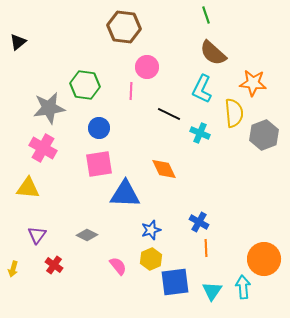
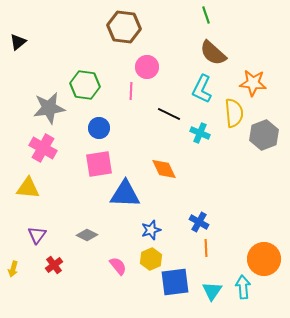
red cross: rotated 18 degrees clockwise
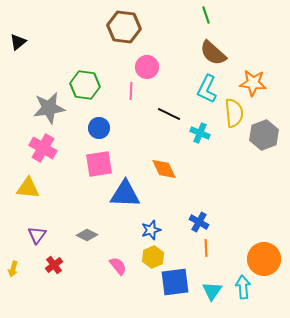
cyan L-shape: moved 5 px right
yellow hexagon: moved 2 px right, 2 px up
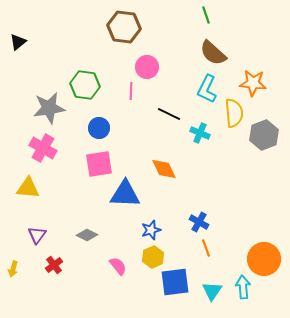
orange line: rotated 18 degrees counterclockwise
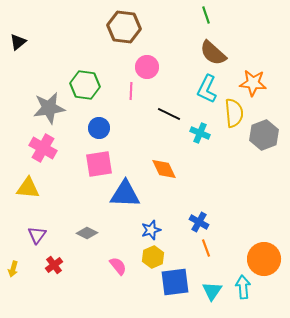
gray diamond: moved 2 px up
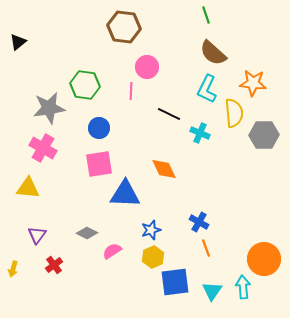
gray hexagon: rotated 20 degrees clockwise
pink semicircle: moved 6 px left, 15 px up; rotated 84 degrees counterclockwise
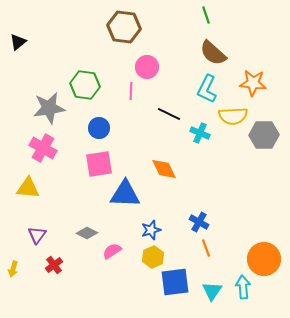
yellow semicircle: moved 1 px left, 3 px down; rotated 92 degrees clockwise
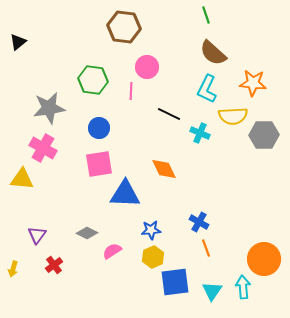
green hexagon: moved 8 px right, 5 px up
yellow triangle: moved 6 px left, 9 px up
blue star: rotated 12 degrees clockwise
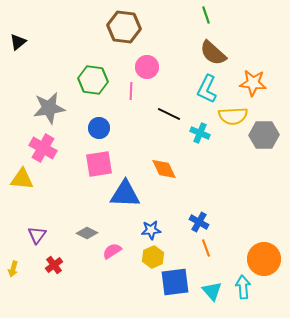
cyan triangle: rotated 15 degrees counterclockwise
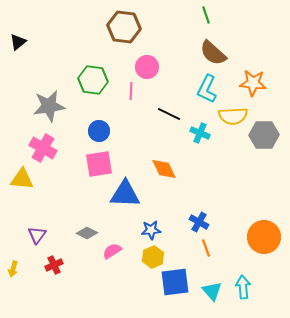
gray star: moved 2 px up
blue circle: moved 3 px down
orange circle: moved 22 px up
red cross: rotated 12 degrees clockwise
